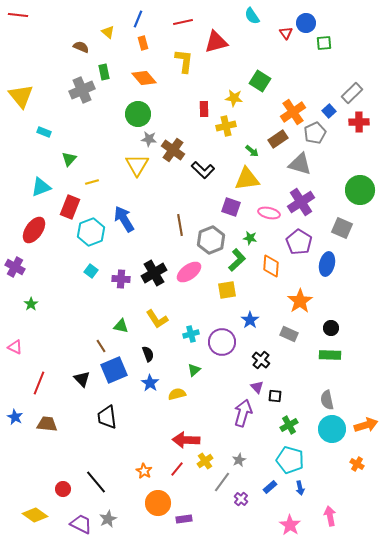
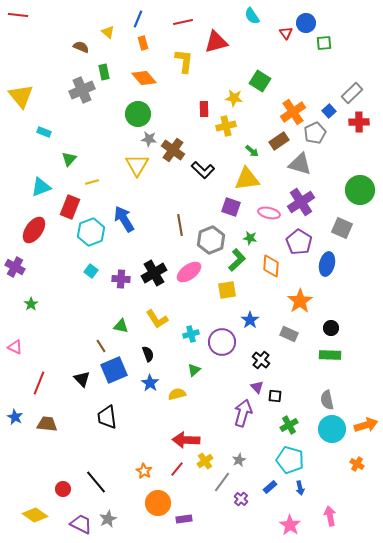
brown rectangle at (278, 139): moved 1 px right, 2 px down
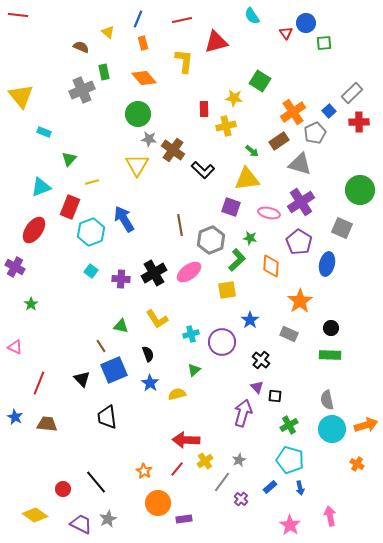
red line at (183, 22): moved 1 px left, 2 px up
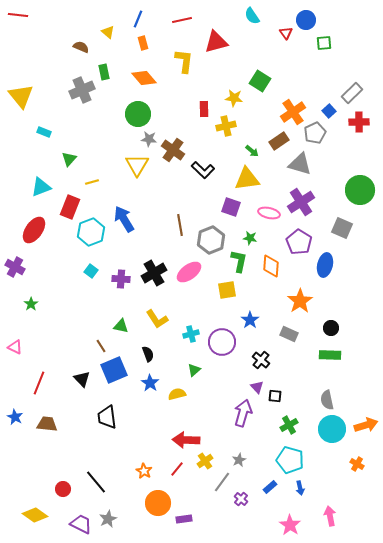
blue circle at (306, 23): moved 3 px up
green L-shape at (237, 260): moved 2 px right, 1 px down; rotated 35 degrees counterclockwise
blue ellipse at (327, 264): moved 2 px left, 1 px down
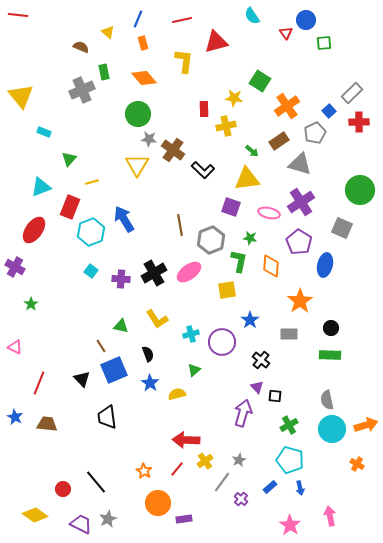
orange cross at (293, 112): moved 6 px left, 6 px up
gray rectangle at (289, 334): rotated 24 degrees counterclockwise
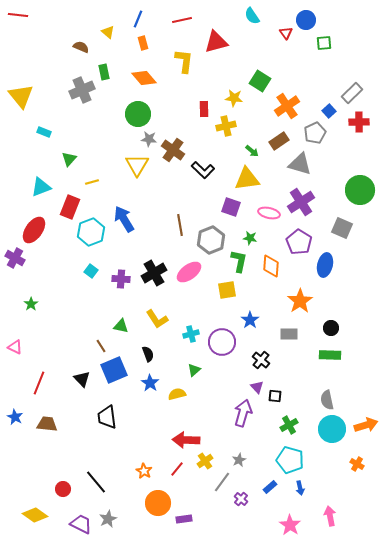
purple cross at (15, 267): moved 9 px up
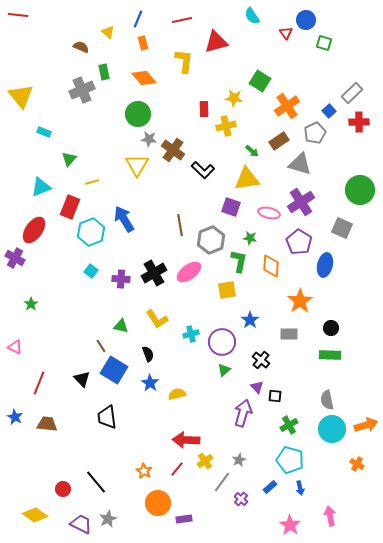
green square at (324, 43): rotated 21 degrees clockwise
blue square at (114, 370): rotated 36 degrees counterclockwise
green triangle at (194, 370): moved 30 px right
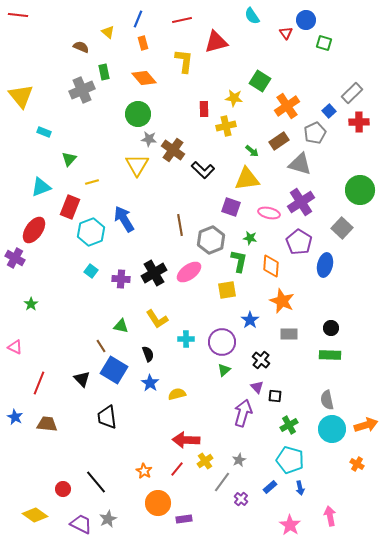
gray square at (342, 228): rotated 20 degrees clockwise
orange star at (300, 301): moved 18 px left; rotated 15 degrees counterclockwise
cyan cross at (191, 334): moved 5 px left, 5 px down; rotated 14 degrees clockwise
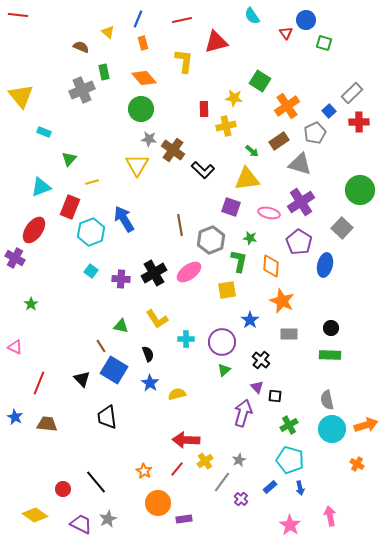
green circle at (138, 114): moved 3 px right, 5 px up
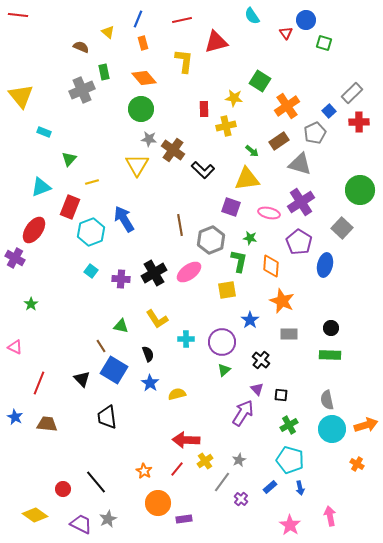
purple triangle at (257, 387): moved 2 px down
black square at (275, 396): moved 6 px right, 1 px up
purple arrow at (243, 413): rotated 16 degrees clockwise
